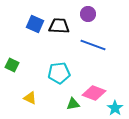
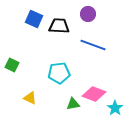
blue square: moved 1 px left, 5 px up
pink diamond: moved 1 px down
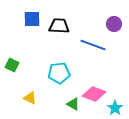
purple circle: moved 26 px right, 10 px down
blue square: moved 2 px left; rotated 24 degrees counterclockwise
green triangle: rotated 40 degrees clockwise
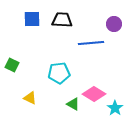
black trapezoid: moved 3 px right, 6 px up
blue line: moved 2 px left, 2 px up; rotated 25 degrees counterclockwise
pink diamond: rotated 10 degrees clockwise
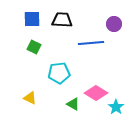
green square: moved 22 px right, 18 px up
pink diamond: moved 2 px right, 1 px up
cyan star: moved 1 px right, 1 px up
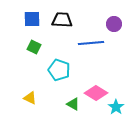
cyan pentagon: moved 3 px up; rotated 25 degrees clockwise
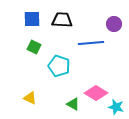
cyan pentagon: moved 4 px up
cyan star: rotated 21 degrees counterclockwise
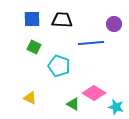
pink diamond: moved 2 px left
